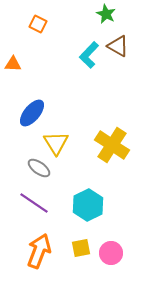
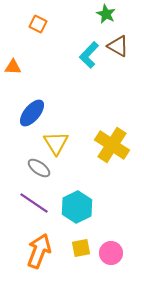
orange triangle: moved 3 px down
cyan hexagon: moved 11 px left, 2 px down
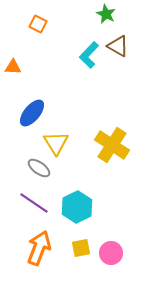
orange arrow: moved 3 px up
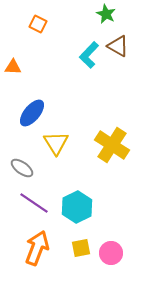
gray ellipse: moved 17 px left
orange arrow: moved 2 px left
